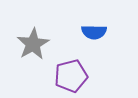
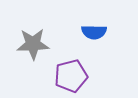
gray star: rotated 28 degrees clockwise
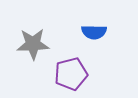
purple pentagon: moved 2 px up
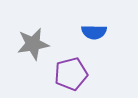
gray star: rotated 8 degrees counterclockwise
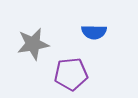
purple pentagon: rotated 8 degrees clockwise
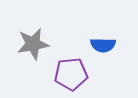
blue semicircle: moved 9 px right, 13 px down
